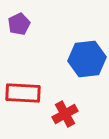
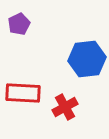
red cross: moved 7 px up
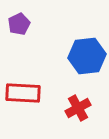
blue hexagon: moved 3 px up
red cross: moved 13 px right, 1 px down
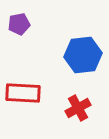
purple pentagon: rotated 15 degrees clockwise
blue hexagon: moved 4 px left, 1 px up
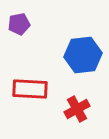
red rectangle: moved 7 px right, 4 px up
red cross: moved 1 px left, 1 px down
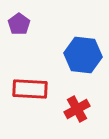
purple pentagon: rotated 25 degrees counterclockwise
blue hexagon: rotated 12 degrees clockwise
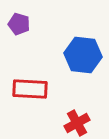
purple pentagon: rotated 20 degrees counterclockwise
red cross: moved 14 px down
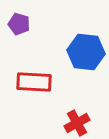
blue hexagon: moved 3 px right, 3 px up
red rectangle: moved 4 px right, 7 px up
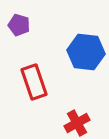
purple pentagon: moved 1 px down
red rectangle: rotated 68 degrees clockwise
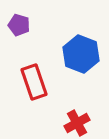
blue hexagon: moved 5 px left, 2 px down; rotated 15 degrees clockwise
